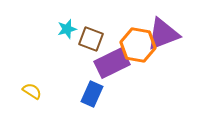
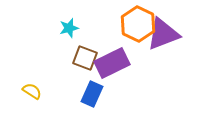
cyan star: moved 2 px right, 1 px up
brown square: moved 6 px left, 19 px down
orange hexagon: moved 21 px up; rotated 16 degrees clockwise
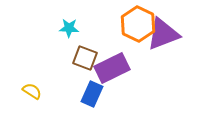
cyan star: rotated 18 degrees clockwise
purple rectangle: moved 5 px down
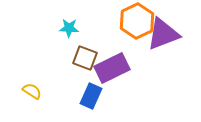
orange hexagon: moved 1 px left, 3 px up; rotated 8 degrees clockwise
blue rectangle: moved 1 px left, 2 px down
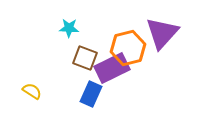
orange hexagon: moved 9 px left, 27 px down; rotated 12 degrees clockwise
purple triangle: moved 1 px left, 1 px up; rotated 27 degrees counterclockwise
blue rectangle: moved 2 px up
